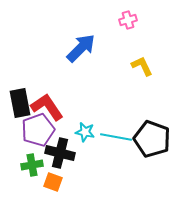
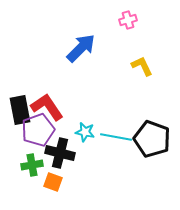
black rectangle: moved 7 px down
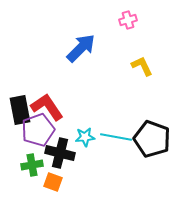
cyan star: moved 5 px down; rotated 18 degrees counterclockwise
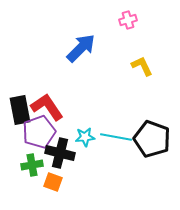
purple pentagon: moved 1 px right, 2 px down
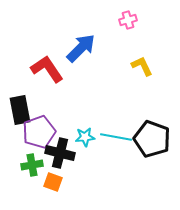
red L-shape: moved 38 px up
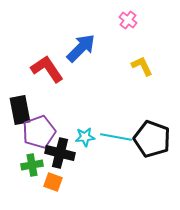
pink cross: rotated 36 degrees counterclockwise
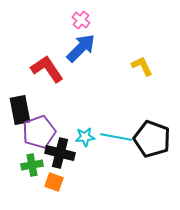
pink cross: moved 47 px left
orange square: moved 1 px right
